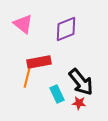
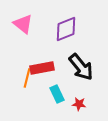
red rectangle: moved 3 px right, 6 px down
black arrow: moved 15 px up
red star: moved 1 px down
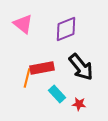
cyan rectangle: rotated 18 degrees counterclockwise
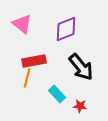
pink triangle: moved 1 px left
red rectangle: moved 8 px left, 7 px up
red star: moved 1 px right, 2 px down
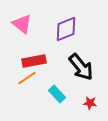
orange line: rotated 42 degrees clockwise
red star: moved 10 px right, 3 px up
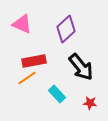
pink triangle: rotated 15 degrees counterclockwise
purple diamond: rotated 20 degrees counterclockwise
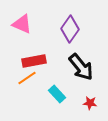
purple diamond: moved 4 px right; rotated 12 degrees counterclockwise
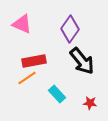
black arrow: moved 1 px right, 6 px up
